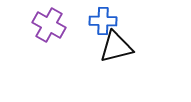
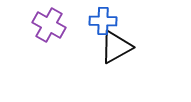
black triangle: rotated 15 degrees counterclockwise
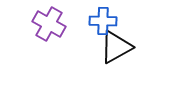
purple cross: moved 1 px up
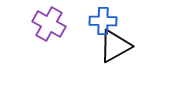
black triangle: moved 1 px left, 1 px up
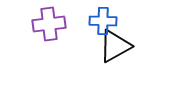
purple cross: rotated 36 degrees counterclockwise
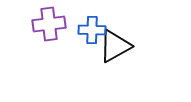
blue cross: moved 11 px left, 9 px down
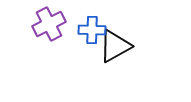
purple cross: rotated 20 degrees counterclockwise
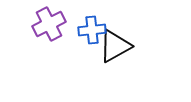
blue cross: rotated 8 degrees counterclockwise
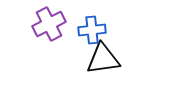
black triangle: moved 12 px left, 13 px down; rotated 21 degrees clockwise
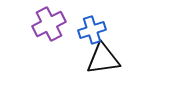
blue cross: rotated 12 degrees counterclockwise
